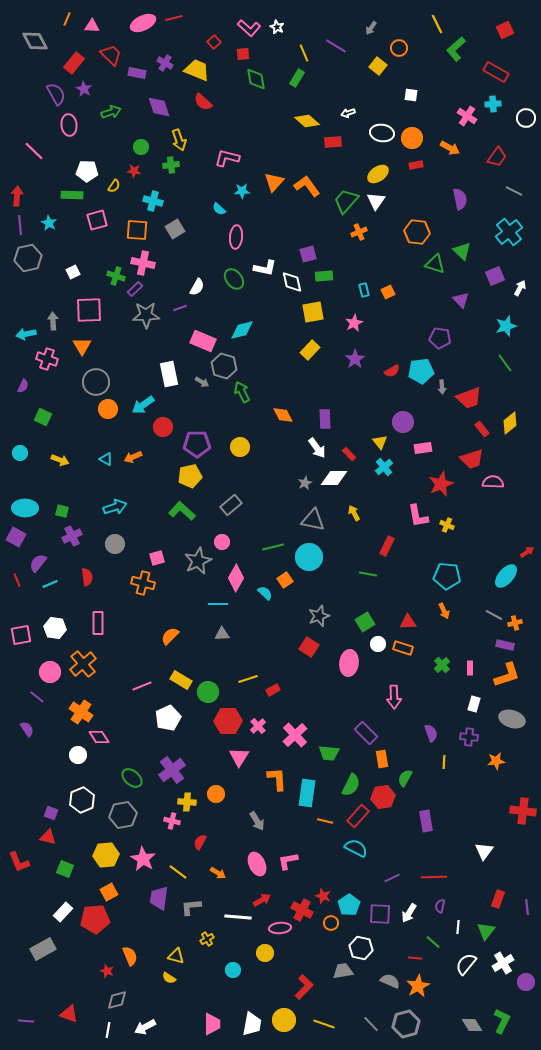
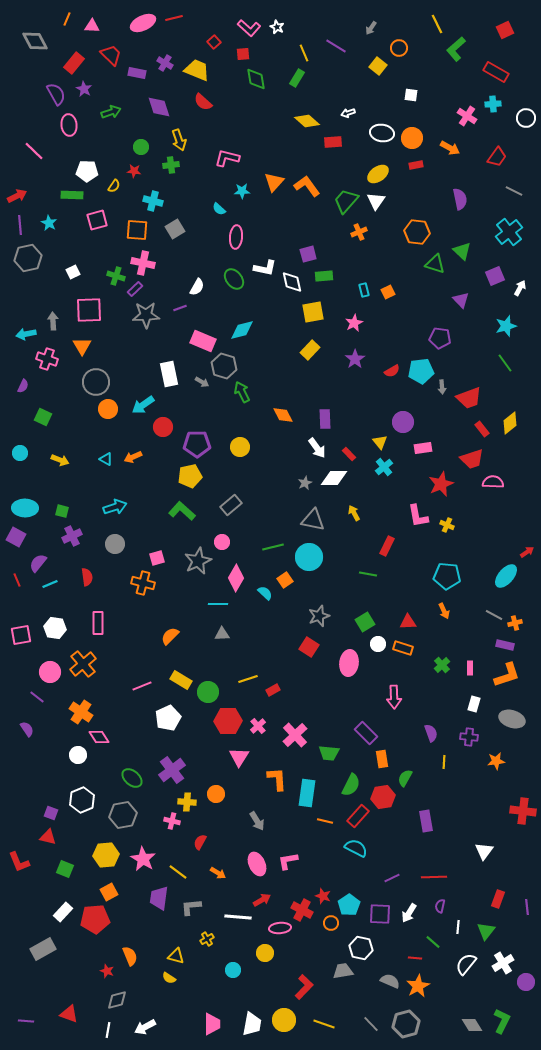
red arrow at (17, 196): rotated 60 degrees clockwise
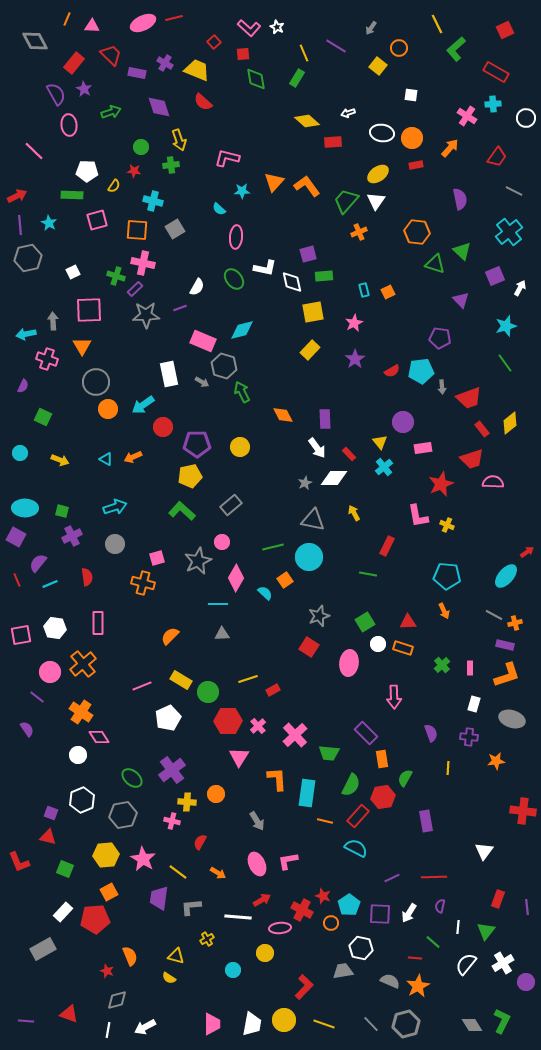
orange arrow at (450, 148): rotated 78 degrees counterclockwise
yellow line at (444, 762): moved 4 px right, 6 px down
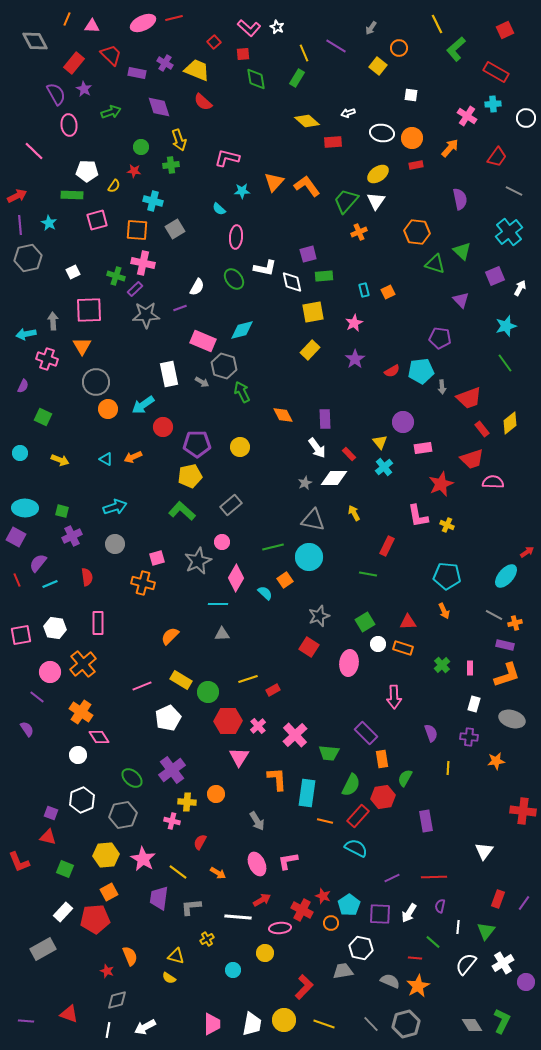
purple line at (527, 907): moved 3 px left, 4 px up; rotated 42 degrees clockwise
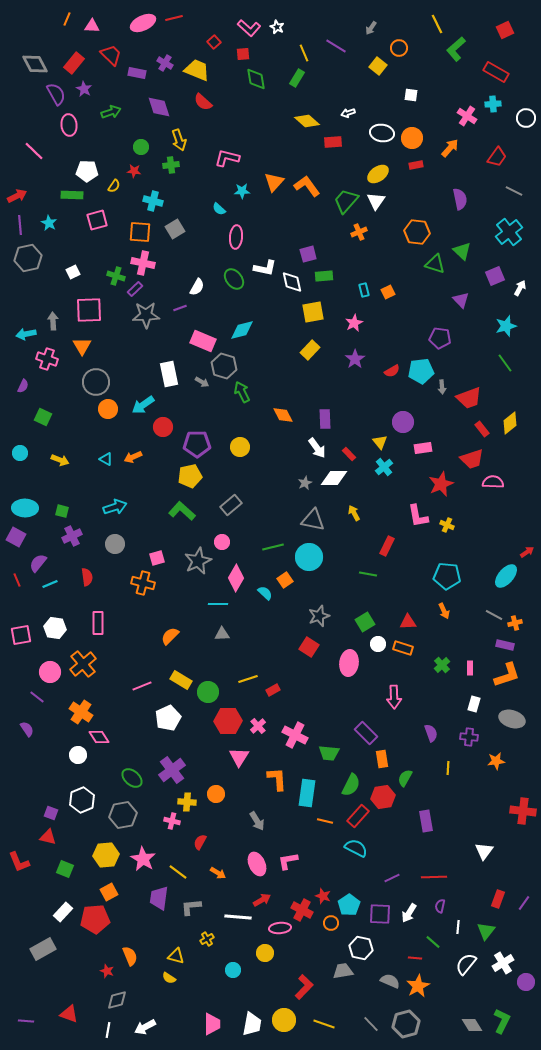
gray diamond at (35, 41): moved 23 px down
orange square at (137, 230): moved 3 px right, 2 px down
pink cross at (295, 735): rotated 20 degrees counterclockwise
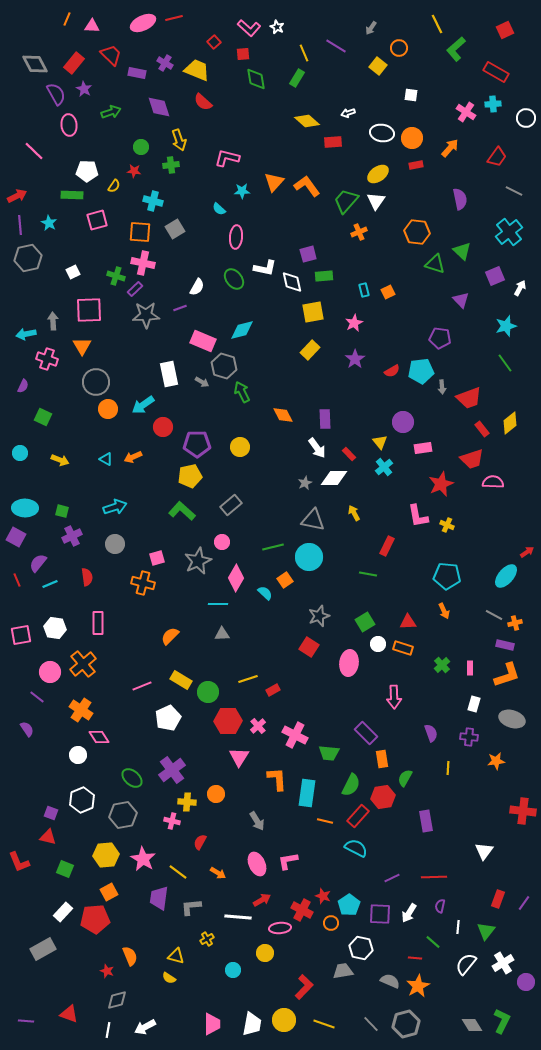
pink cross at (467, 116): moved 1 px left, 4 px up
orange cross at (81, 712): moved 2 px up
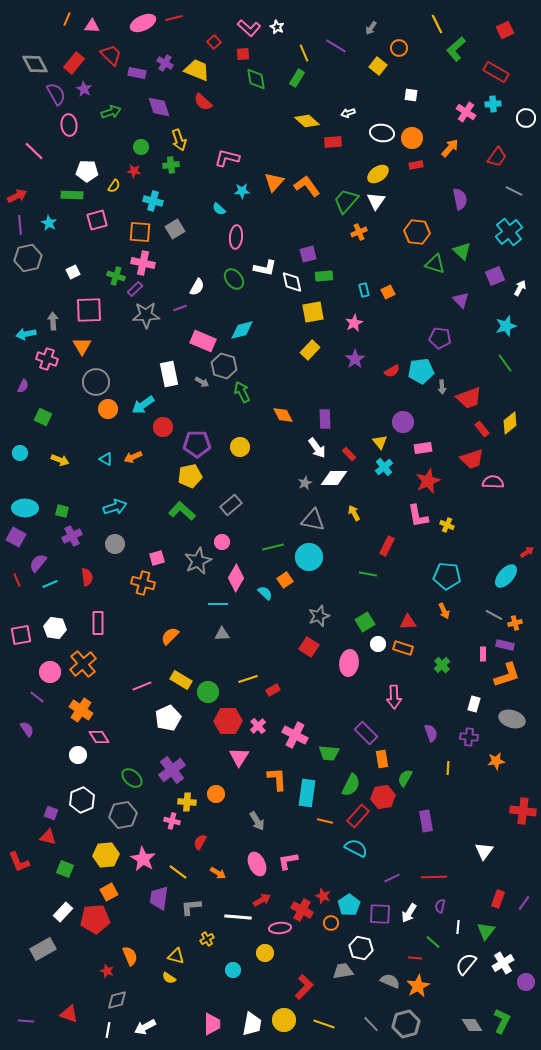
red star at (441, 484): moved 13 px left, 3 px up
pink rectangle at (470, 668): moved 13 px right, 14 px up
